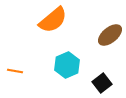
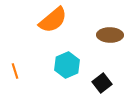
brown ellipse: rotated 40 degrees clockwise
orange line: rotated 63 degrees clockwise
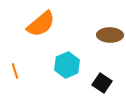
orange semicircle: moved 12 px left, 4 px down
black square: rotated 18 degrees counterclockwise
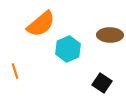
cyan hexagon: moved 1 px right, 16 px up
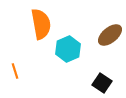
orange semicircle: rotated 60 degrees counterclockwise
brown ellipse: rotated 40 degrees counterclockwise
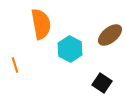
cyan hexagon: moved 2 px right; rotated 10 degrees counterclockwise
orange line: moved 6 px up
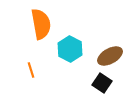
brown ellipse: moved 21 px down; rotated 10 degrees clockwise
orange line: moved 16 px right, 5 px down
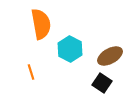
orange line: moved 2 px down
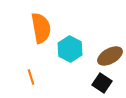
orange semicircle: moved 4 px down
orange line: moved 5 px down
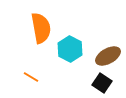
brown ellipse: moved 2 px left
orange line: rotated 42 degrees counterclockwise
